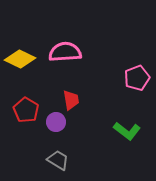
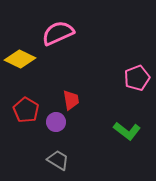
pink semicircle: moved 7 px left, 19 px up; rotated 20 degrees counterclockwise
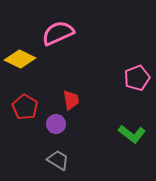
red pentagon: moved 1 px left, 3 px up
purple circle: moved 2 px down
green L-shape: moved 5 px right, 3 px down
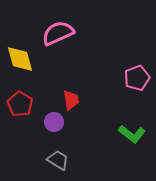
yellow diamond: rotated 48 degrees clockwise
red pentagon: moved 5 px left, 3 px up
purple circle: moved 2 px left, 2 px up
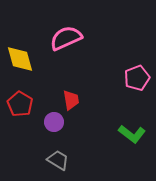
pink semicircle: moved 8 px right, 5 px down
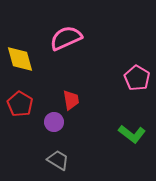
pink pentagon: rotated 20 degrees counterclockwise
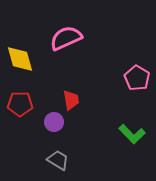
red pentagon: rotated 30 degrees counterclockwise
green L-shape: rotated 8 degrees clockwise
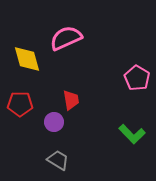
yellow diamond: moved 7 px right
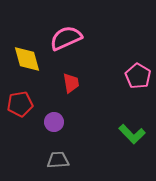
pink pentagon: moved 1 px right, 2 px up
red trapezoid: moved 17 px up
red pentagon: rotated 10 degrees counterclockwise
gray trapezoid: rotated 35 degrees counterclockwise
